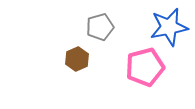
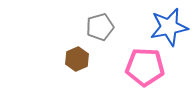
pink pentagon: rotated 18 degrees clockwise
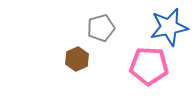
gray pentagon: moved 1 px right, 1 px down
pink pentagon: moved 4 px right, 1 px up
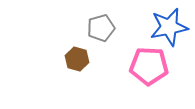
brown hexagon: rotated 20 degrees counterclockwise
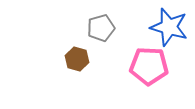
blue star: rotated 27 degrees clockwise
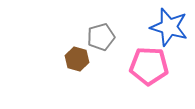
gray pentagon: moved 9 px down
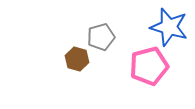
pink pentagon: rotated 18 degrees counterclockwise
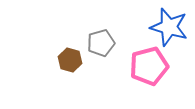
gray pentagon: moved 6 px down
brown hexagon: moved 7 px left, 1 px down
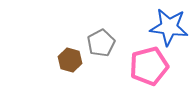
blue star: rotated 9 degrees counterclockwise
gray pentagon: rotated 12 degrees counterclockwise
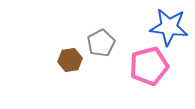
brown hexagon: rotated 25 degrees counterclockwise
